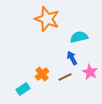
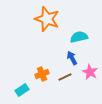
orange cross: rotated 16 degrees clockwise
cyan rectangle: moved 1 px left, 1 px down
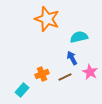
cyan rectangle: rotated 16 degrees counterclockwise
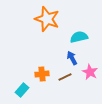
orange cross: rotated 16 degrees clockwise
